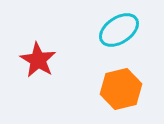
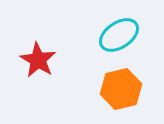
cyan ellipse: moved 5 px down
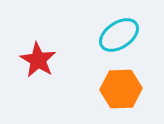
orange hexagon: rotated 12 degrees clockwise
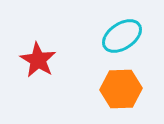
cyan ellipse: moved 3 px right, 1 px down
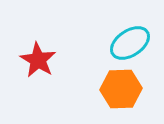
cyan ellipse: moved 8 px right, 7 px down
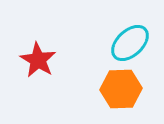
cyan ellipse: rotated 9 degrees counterclockwise
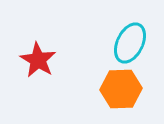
cyan ellipse: rotated 21 degrees counterclockwise
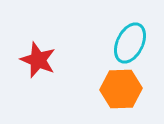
red star: rotated 9 degrees counterclockwise
